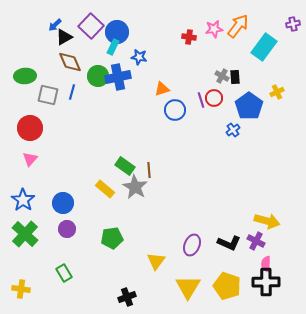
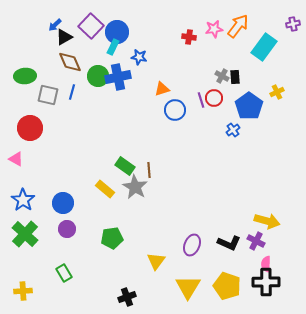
pink triangle at (30, 159): moved 14 px left; rotated 42 degrees counterclockwise
yellow cross at (21, 289): moved 2 px right, 2 px down; rotated 12 degrees counterclockwise
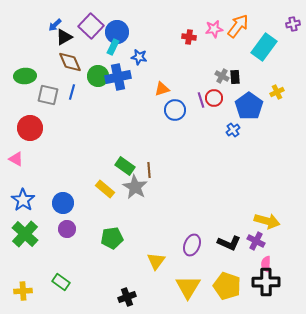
green rectangle at (64, 273): moved 3 px left, 9 px down; rotated 24 degrees counterclockwise
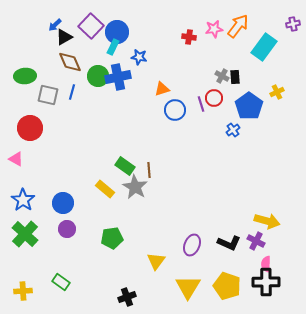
purple line at (201, 100): moved 4 px down
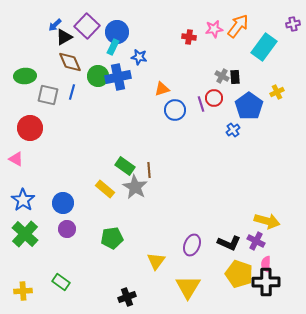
purple square at (91, 26): moved 4 px left
yellow pentagon at (227, 286): moved 12 px right, 12 px up
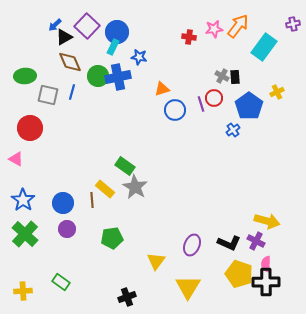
brown line at (149, 170): moved 57 px left, 30 px down
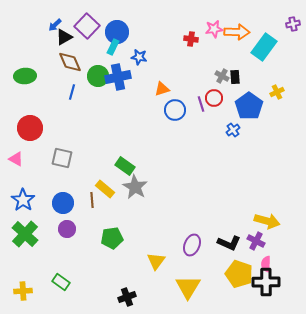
orange arrow at (238, 26): moved 1 px left, 6 px down; rotated 55 degrees clockwise
red cross at (189, 37): moved 2 px right, 2 px down
gray square at (48, 95): moved 14 px right, 63 px down
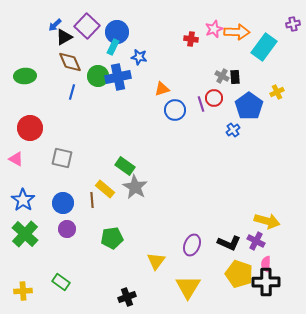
pink star at (214, 29): rotated 12 degrees counterclockwise
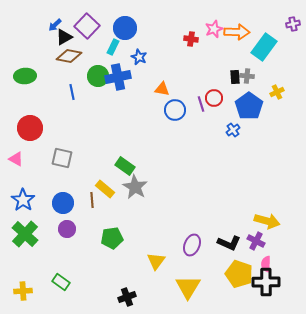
blue circle at (117, 32): moved 8 px right, 4 px up
blue star at (139, 57): rotated 14 degrees clockwise
brown diamond at (70, 62): moved 1 px left, 6 px up; rotated 55 degrees counterclockwise
gray cross at (222, 76): moved 25 px right; rotated 24 degrees counterclockwise
orange triangle at (162, 89): rotated 28 degrees clockwise
blue line at (72, 92): rotated 28 degrees counterclockwise
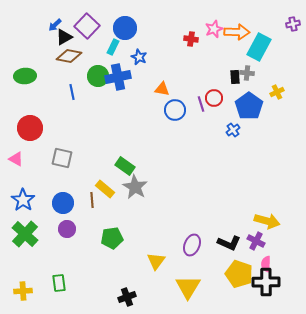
cyan rectangle at (264, 47): moved 5 px left; rotated 8 degrees counterclockwise
gray cross at (247, 76): moved 3 px up
green rectangle at (61, 282): moved 2 px left, 1 px down; rotated 48 degrees clockwise
